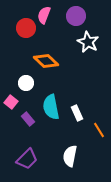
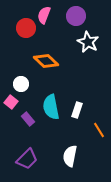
white circle: moved 5 px left, 1 px down
white rectangle: moved 3 px up; rotated 42 degrees clockwise
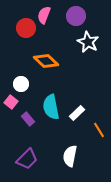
white rectangle: moved 3 px down; rotated 28 degrees clockwise
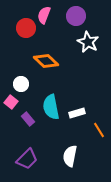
white rectangle: rotated 28 degrees clockwise
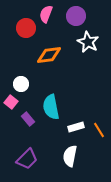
pink semicircle: moved 2 px right, 1 px up
orange diamond: moved 3 px right, 6 px up; rotated 50 degrees counterclockwise
white rectangle: moved 1 px left, 14 px down
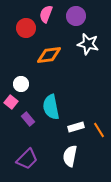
white star: moved 2 px down; rotated 15 degrees counterclockwise
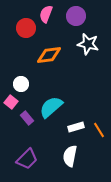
cyan semicircle: rotated 60 degrees clockwise
purple rectangle: moved 1 px left, 1 px up
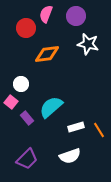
orange diamond: moved 2 px left, 1 px up
white semicircle: rotated 120 degrees counterclockwise
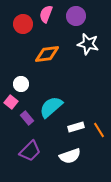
red circle: moved 3 px left, 4 px up
purple trapezoid: moved 3 px right, 8 px up
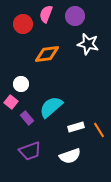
purple circle: moved 1 px left
purple trapezoid: rotated 25 degrees clockwise
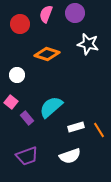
purple circle: moved 3 px up
red circle: moved 3 px left
orange diamond: rotated 25 degrees clockwise
white circle: moved 4 px left, 9 px up
purple trapezoid: moved 3 px left, 5 px down
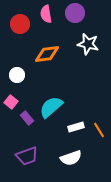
pink semicircle: rotated 30 degrees counterclockwise
orange diamond: rotated 25 degrees counterclockwise
white semicircle: moved 1 px right, 2 px down
